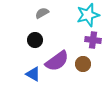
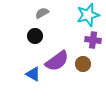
black circle: moved 4 px up
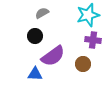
purple semicircle: moved 4 px left, 5 px up
blue triangle: moved 2 px right; rotated 28 degrees counterclockwise
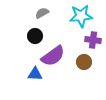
cyan star: moved 7 px left, 1 px down; rotated 10 degrees clockwise
brown circle: moved 1 px right, 2 px up
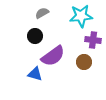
blue triangle: rotated 14 degrees clockwise
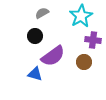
cyan star: rotated 25 degrees counterclockwise
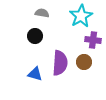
gray semicircle: rotated 40 degrees clockwise
purple semicircle: moved 7 px right, 7 px down; rotated 50 degrees counterclockwise
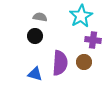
gray semicircle: moved 2 px left, 4 px down
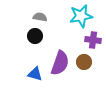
cyan star: rotated 20 degrees clockwise
purple semicircle: rotated 15 degrees clockwise
